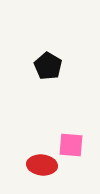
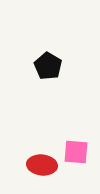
pink square: moved 5 px right, 7 px down
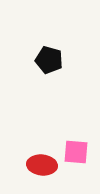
black pentagon: moved 1 px right, 6 px up; rotated 16 degrees counterclockwise
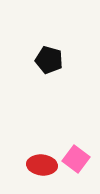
pink square: moved 7 px down; rotated 32 degrees clockwise
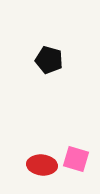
pink square: rotated 20 degrees counterclockwise
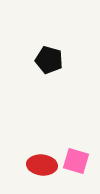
pink square: moved 2 px down
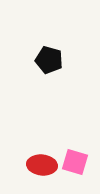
pink square: moved 1 px left, 1 px down
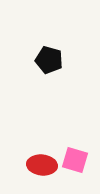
pink square: moved 2 px up
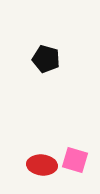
black pentagon: moved 3 px left, 1 px up
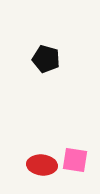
pink square: rotated 8 degrees counterclockwise
